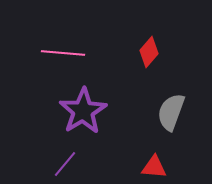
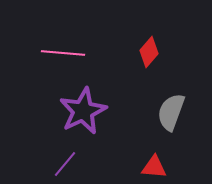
purple star: rotated 6 degrees clockwise
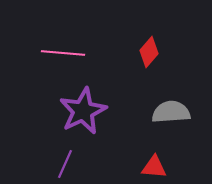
gray semicircle: rotated 66 degrees clockwise
purple line: rotated 16 degrees counterclockwise
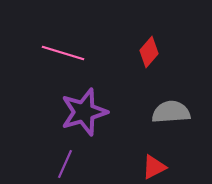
pink line: rotated 12 degrees clockwise
purple star: moved 1 px right, 1 px down; rotated 9 degrees clockwise
red triangle: rotated 32 degrees counterclockwise
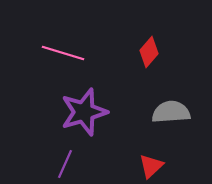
red triangle: moved 3 px left, 1 px up; rotated 16 degrees counterclockwise
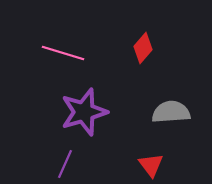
red diamond: moved 6 px left, 4 px up
red triangle: moved 1 px up; rotated 24 degrees counterclockwise
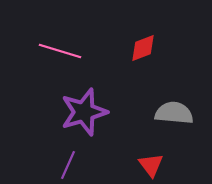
red diamond: rotated 28 degrees clockwise
pink line: moved 3 px left, 2 px up
gray semicircle: moved 3 px right, 1 px down; rotated 9 degrees clockwise
purple line: moved 3 px right, 1 px down
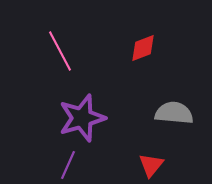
pink line: rotated 45 degrees clockwise
purple star: moved 2 px left, 6 px down
red triangle: rotated 16 degrees clockwise
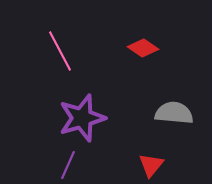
red diamond: rotated 56 degrees clockwise
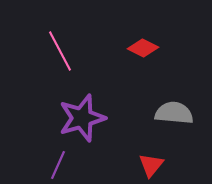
red diamond: rotated 8 degrees counterclockwise
purple line: moved 10 px left
